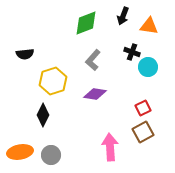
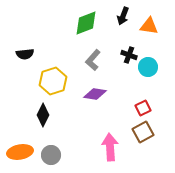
black cross: moved 3 px left, 3 px down
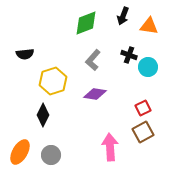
orange ellipse: rotated 50 degrees counterclockwise
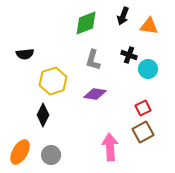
gray L-shape: rotated 25 degrees counterclockwise
cyan circle: moved 2 px down
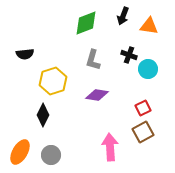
purple diamond: moved 2 px right, 1 px down
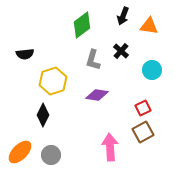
green diamond: moved 4 px left, 2 px down; rotated 16 degrees counterclockwise
black cross: moved 8 px left, 4 px up; rotated 21 degrees clockwise
cyan circle: moved 4 px right, 1 px down
orange ellipse: rotated 15 degrees clockwise
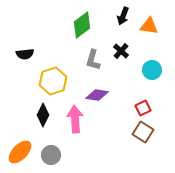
brown square: rotated 30 degrees counterclockwise
pink arrow: moved 35 px left, 28 px up
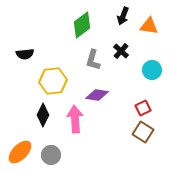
yellow hexagon: rotated 12 degrees clockwise
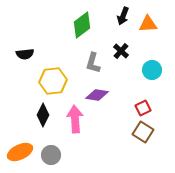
orange triangle: moved 1 px left, 2 px up; rotated 12 degrees counterclockwise
gray L-shape: moved 3 px down
orange ellipse: rotated 20 degrees clockwise
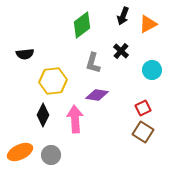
orange triangle: rotated 24 degrees counterclockwise
